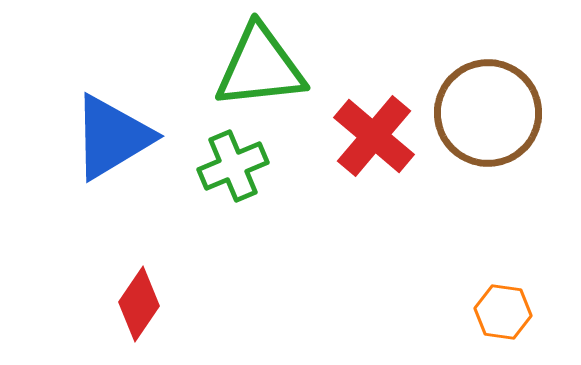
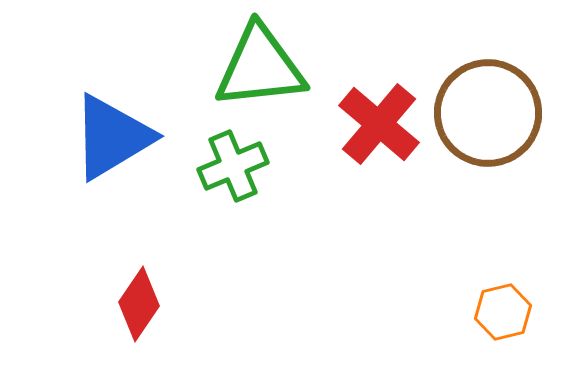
red cross: moved 5 px right, 12 px up
orange hexagon: rotated 22 degrees counterclockwise
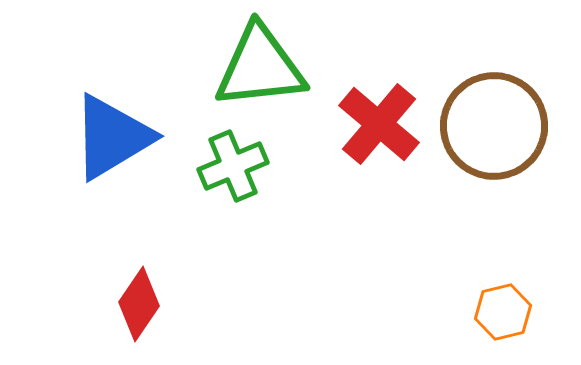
brown circle: moved 6 px right, 13 px down
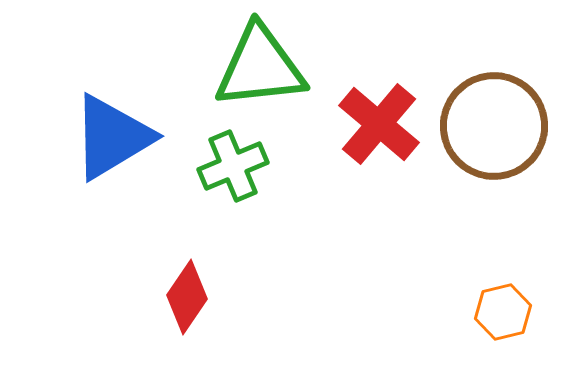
red diamond: moved 48 px right, 7 px up
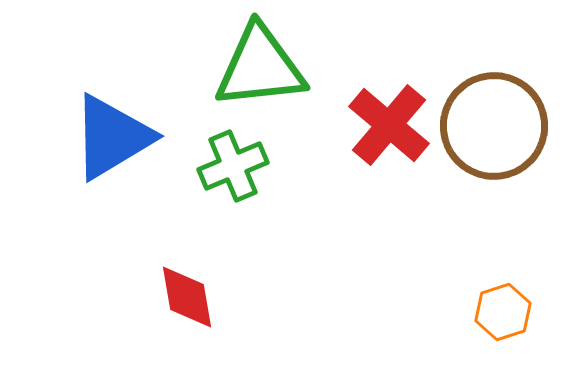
red cross: moved 10 px right, 1 px down
red diamond: rotated 44 degrees counterclockwise
orange hexagon: rotated 4 degrees counterclockwise
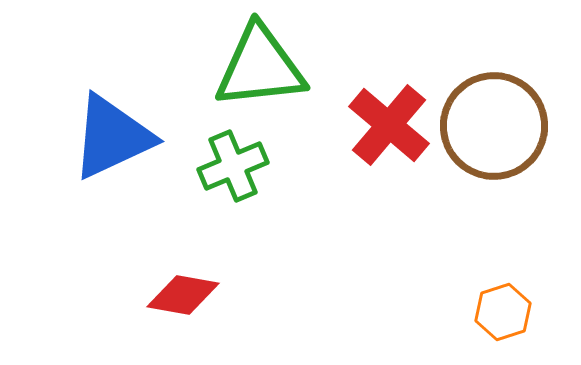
blue triangle: rotated 6 degrees clockwise
red diamond: moved 4 px left, 2 px up; rotated 70 degrees counterclockwise
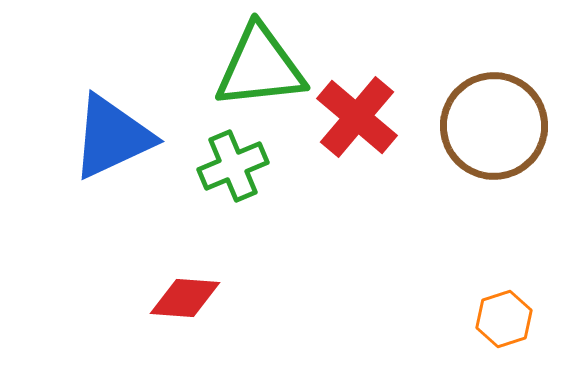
red cross: moved 32 px left, 8 px up
red diamond: moved 2 px right, 3 px down; rotated 6 degrees counterclockwise
orange hexagon: moved 1 px right, 7 px down
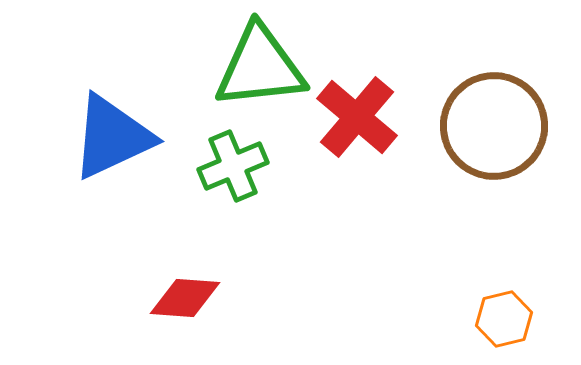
orange hexagon: rotated 4 degrees clockwise
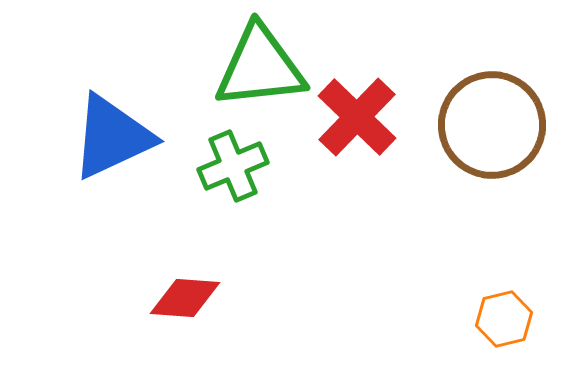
red cross: rotated 4 degrees clockwise
brown circle: moved 2 px left, 1 px up
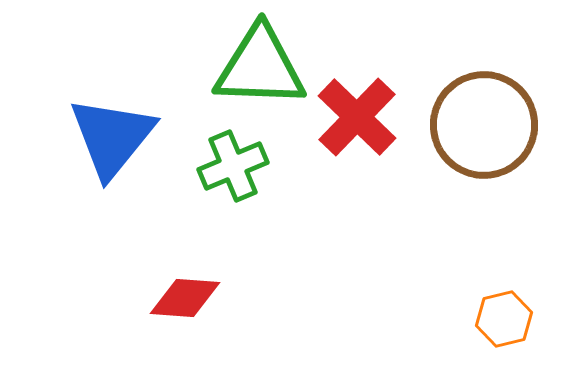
green triangle: rotated 8 degrees clockwise
brown circle: moved 8 px left
blue triangle: rotated 26 degrees counterclockwise
